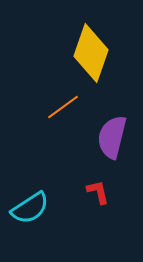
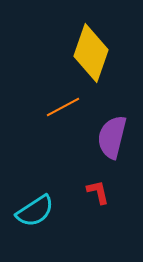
orange line: rotated 8 degrees clockwise
cyan semicircle: moved 5 px right, 3 px down
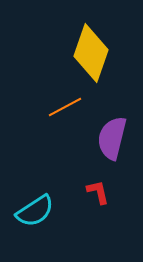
orange line: moved 2 px right
purple semicircle: moved 1 px down
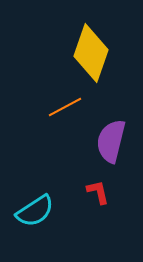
purple semicircle: moved 1 px left, 3 px down
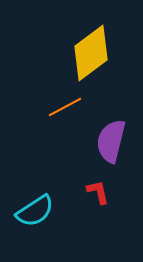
yellow diamond: rotated 34 degrees clockwise
